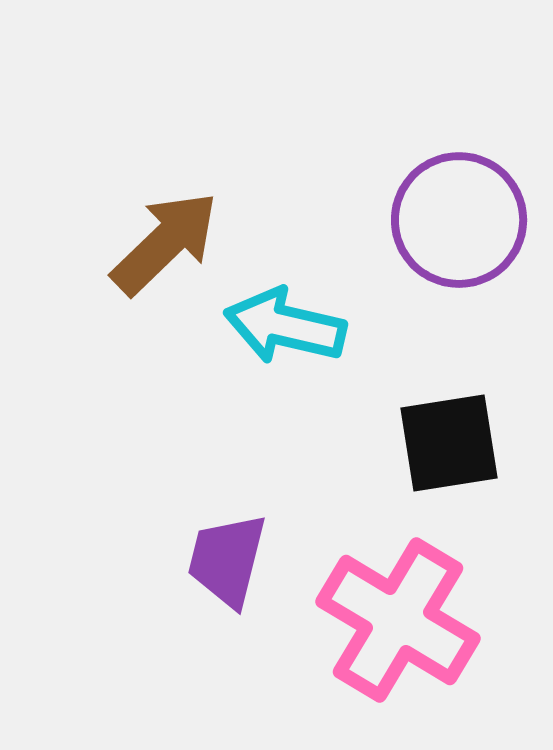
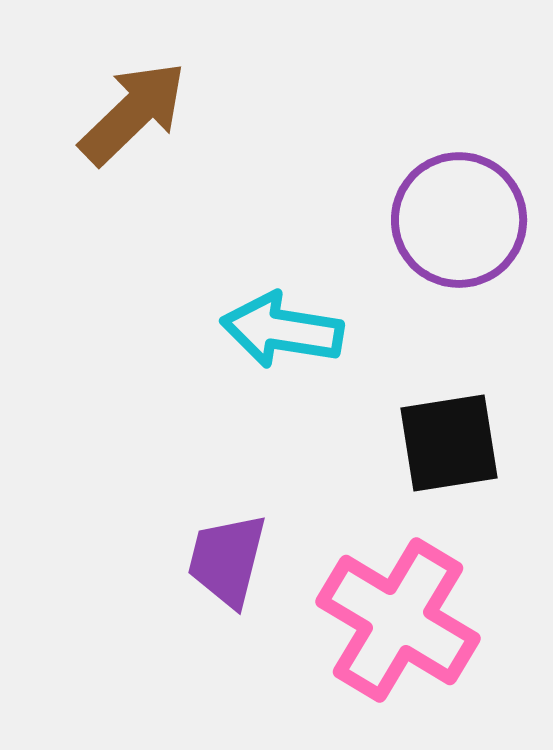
brown arrow: moved 32 px left, 130 px up
cyan arrow: moved 3 px left, 4 px down; rotated 4 degrees counterclockwise
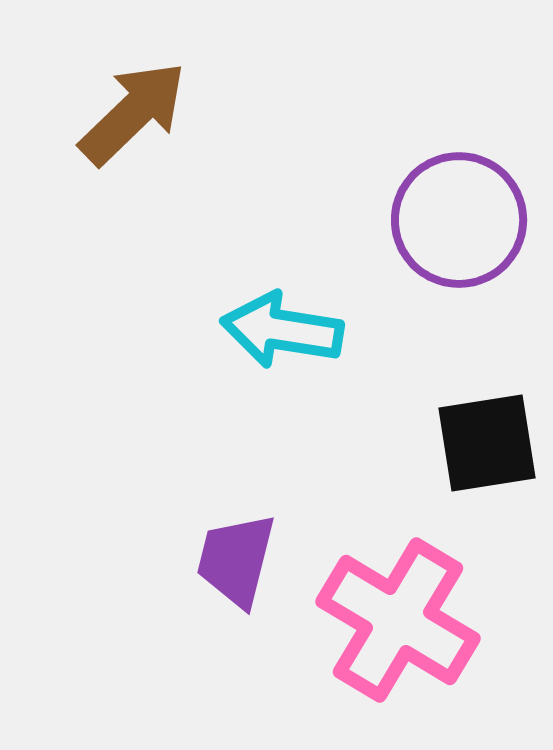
black square: moved 38 px right
purple trapezoid: moved 9 px right
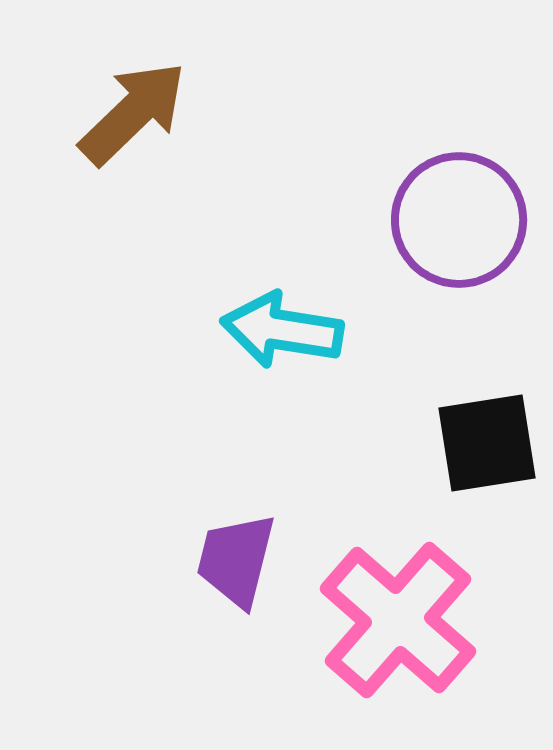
pink cross: rotated 10 degrees clockwise
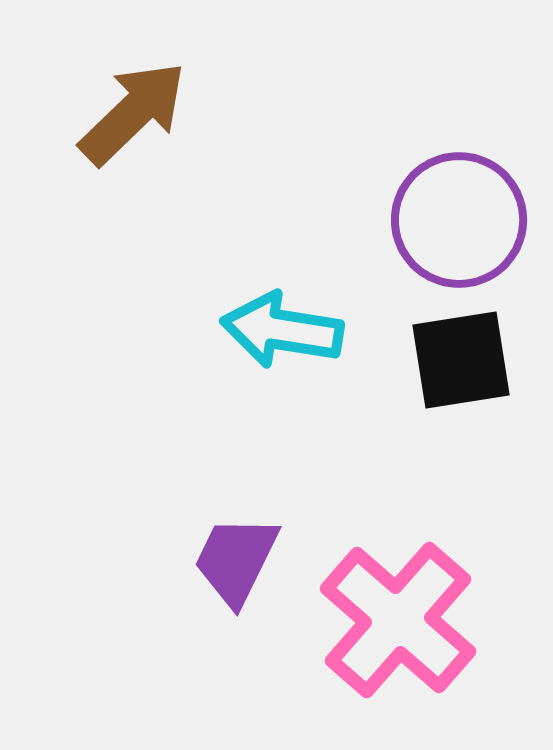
black square: moved 26 px left, 83 px up
purple trapezoid: rotated 12 degrees clockwise
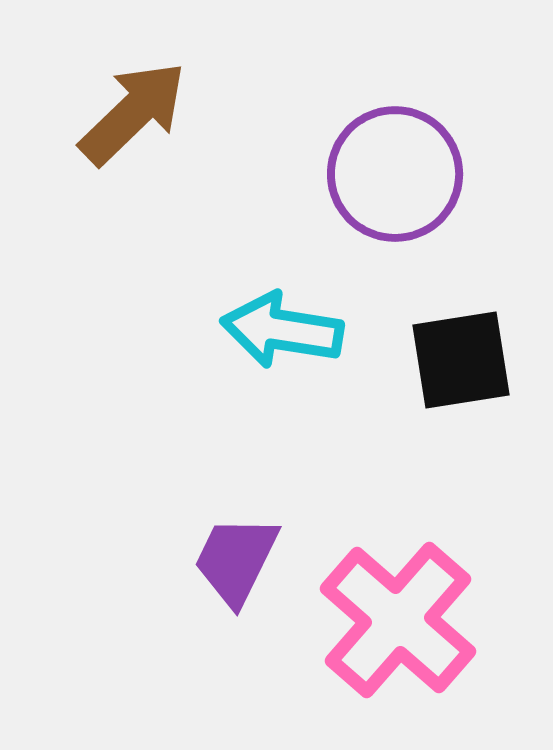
purple circle: moved 64 px left, 46 px up
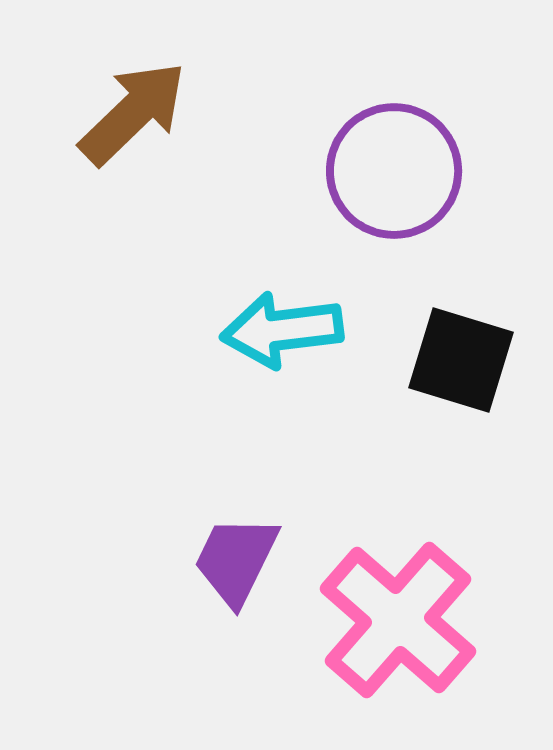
purple circle: moved 1 px left, 3 px up
cyan arrow: rotated 16 degrees counterclockwise
black square: rotated 26 degrees clockwise
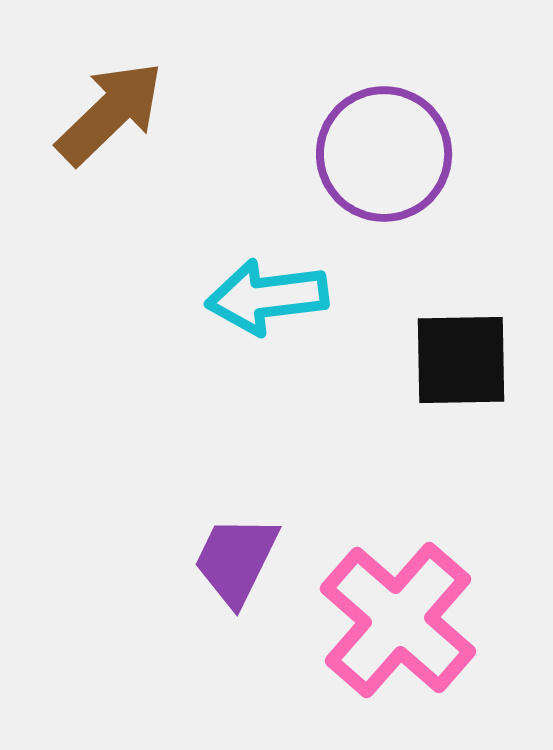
brown arrow: moved 23 px left
purple circle: moved 10 px left, 17 px up
cyan arrow: moved 15 px left, 33 px up
black square: rotated 18 degrees counterclockwise
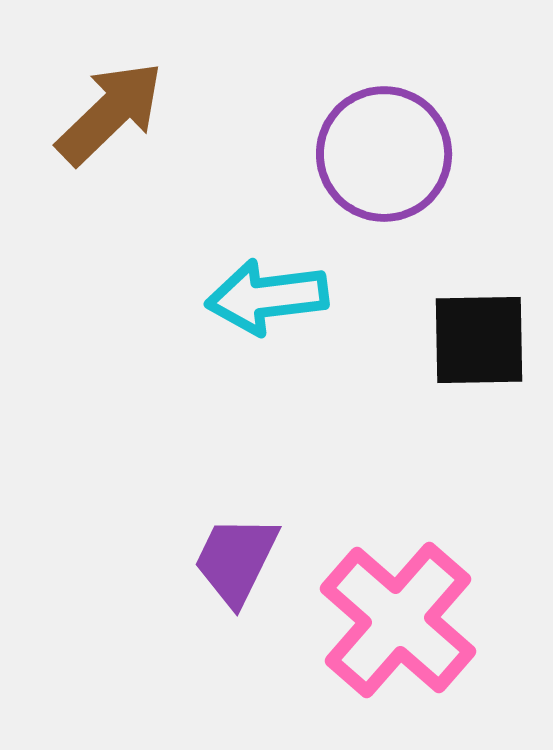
black square: moved 18 px right, 20 px up
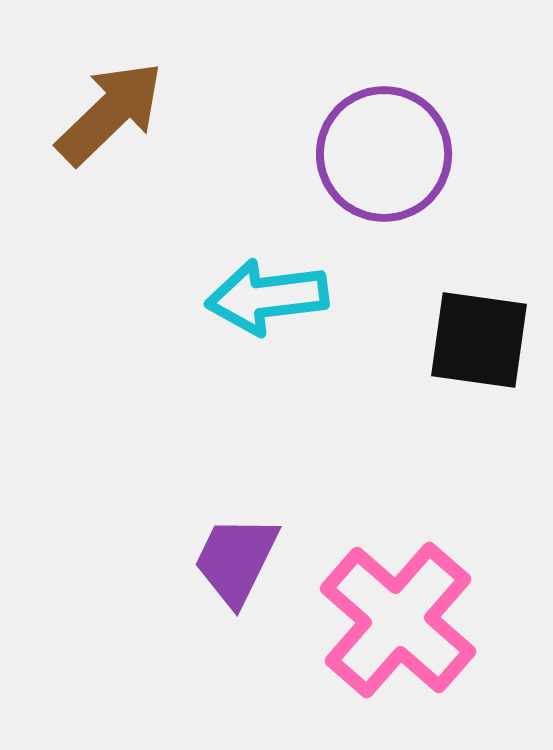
black square: rotated 9 degrees clockwise
